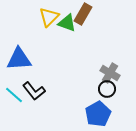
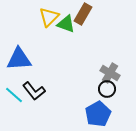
green triangle: moved 1 px left, 1 px down
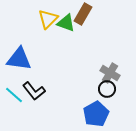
yellow triangle: moved 1 px left, 2 px down
green triangle: moved 1 px up
blue triangle: rotated 12 degrees clockwise
blue pentagon: moved 2 px left
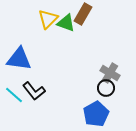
black circle: moved 1 px left, 1 px up
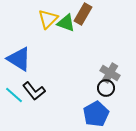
blue triangle: rotated 24 degrees clockwise
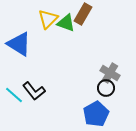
blue triangle: moved 15 px up
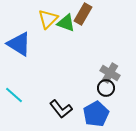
black L-shape: moved 27 px right, 18 px down
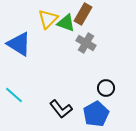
gray cross: moved 24 px left, 30 px up
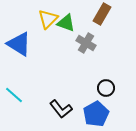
brown rectangle: moved 19 px right
